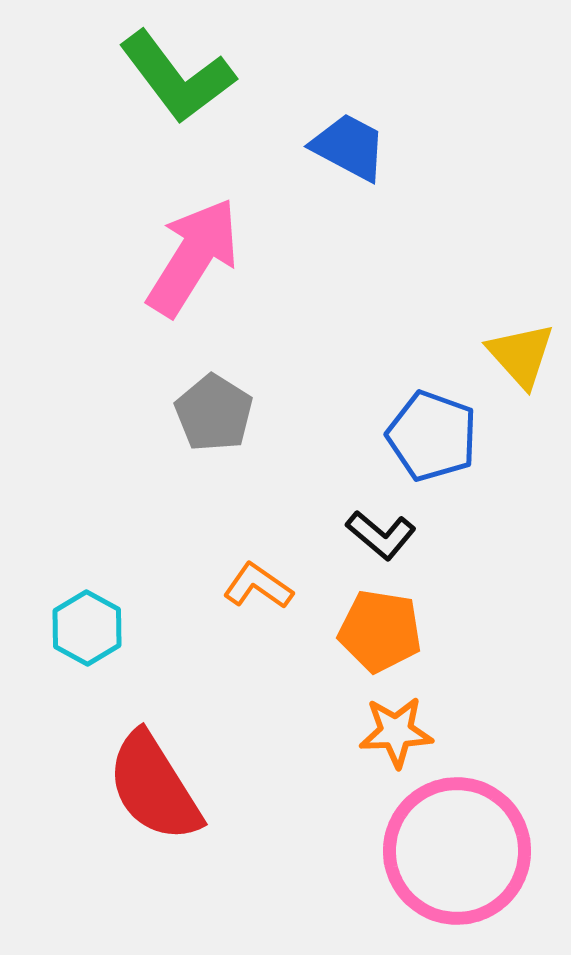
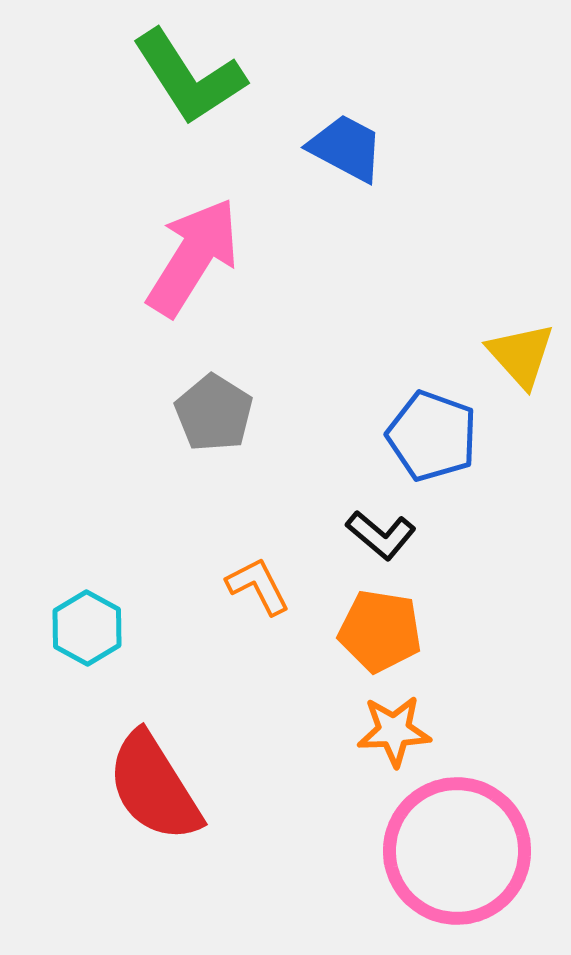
green L-shape: moved 12 px right; rotated 4 degrees clockwise
blue trapezoid: moved 3 px left, 1 px down
orange L-shape: rotated 28 degrees clockwise
orange star: moved 2 px left, 1 px up
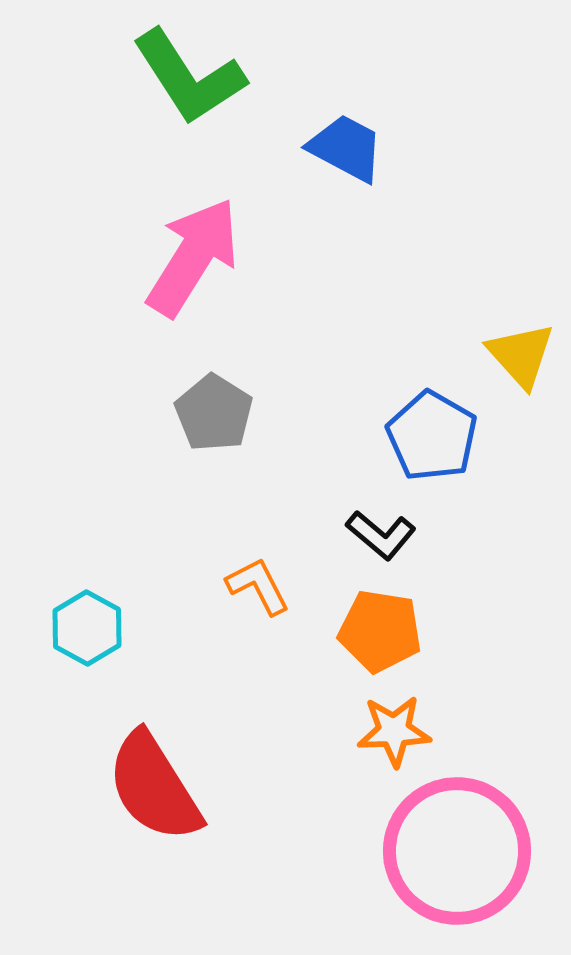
blue pentagon: rotated 10 degrees clockwise
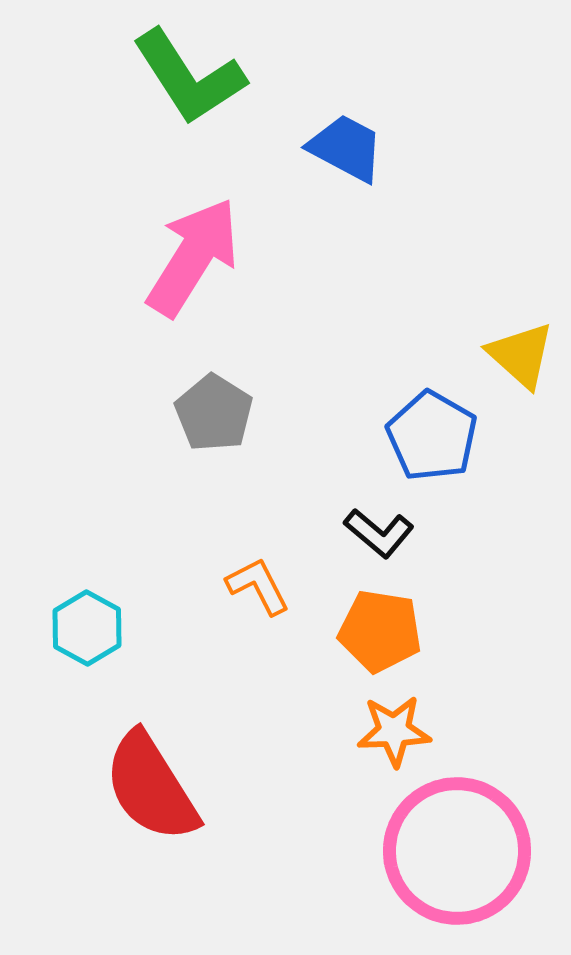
yellow triangle: rotated 6 degrees counterclockwise
black L-shape: moved 2 px left, 2 px up
red semicircle: moved 3 px left
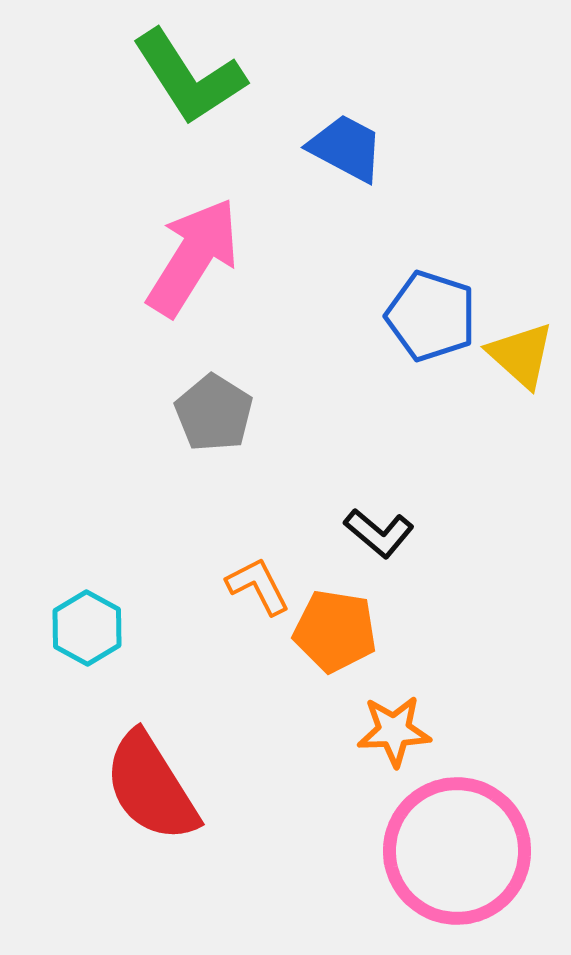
blue pentagon: moved 1 px left, 120 px up; rotated 12 degrees counterclockwise
orange pentagon: moved 45 px left
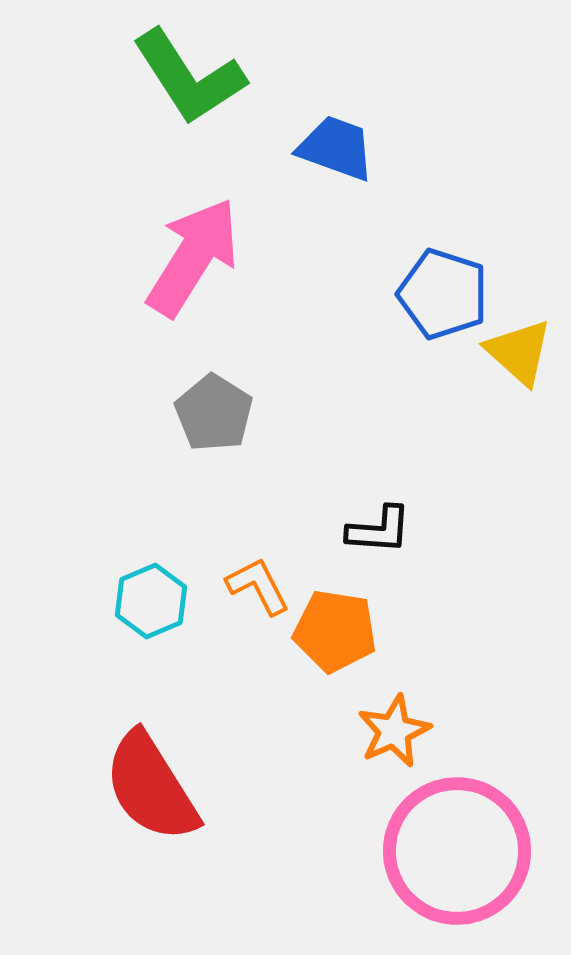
blue trapezoid: moved 10 px left; rotated 8 degrees counterclockwise
blue pentagon: moved 12 px right, 22 px up
yellow triangle: moved 2 px left, 3 px up
black L-shape: moved 3 px up; rotated 36 degrees counterclockwise
cyan hexagon: moved 64 px right, 27 px up; rotated 8 degrees clockwise
orange star: rotated 22 degrees counterclockwise
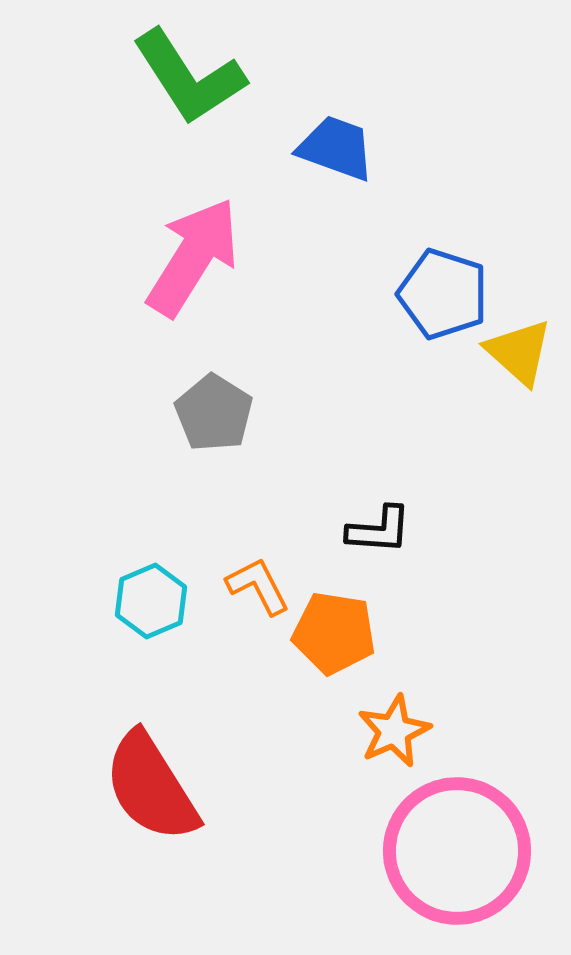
orange pentagon: moved 1 px left, 2 px down
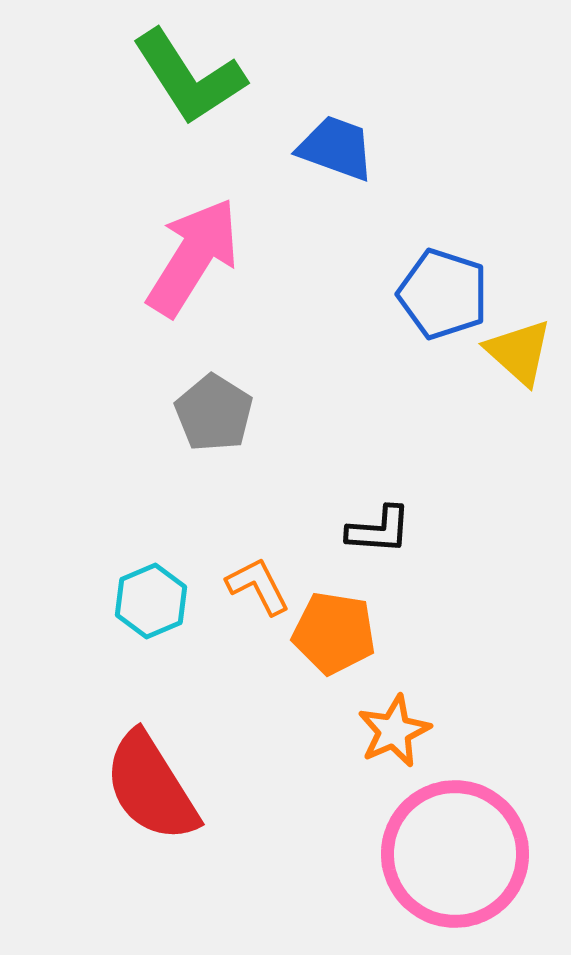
pink circle: moved 2 px left, 3 px down
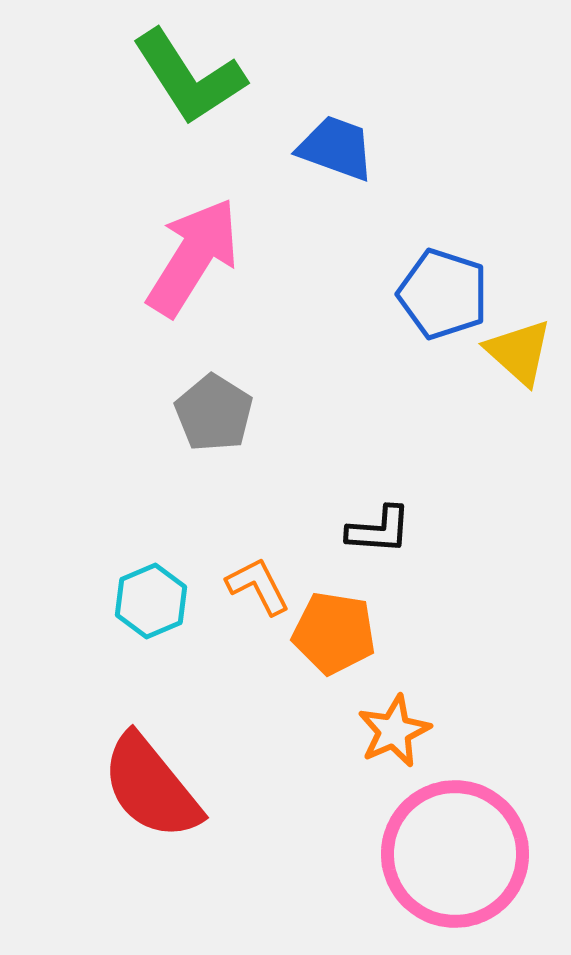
red semicircle: rotated 7 degrees counterclockwise
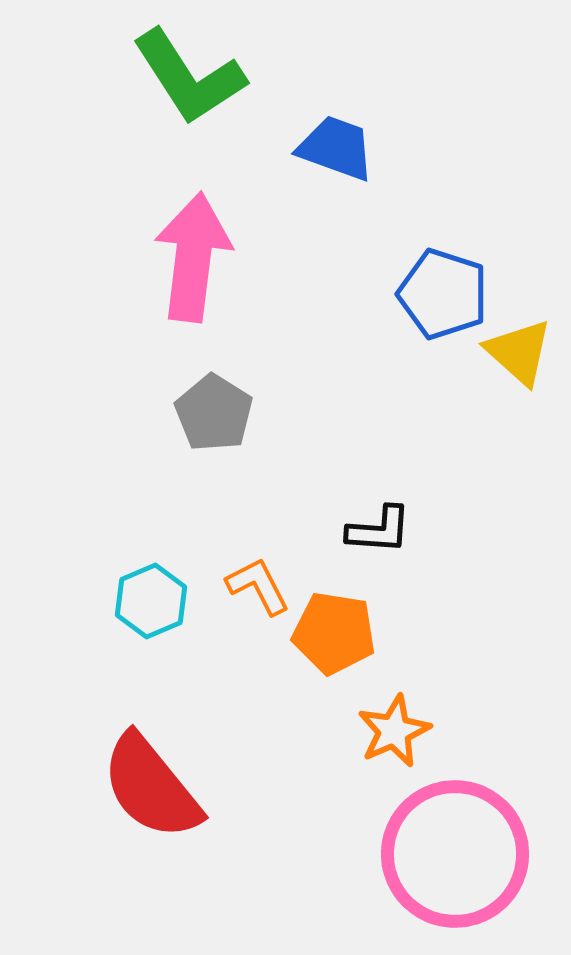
pink arrow: rotated 25 degrees counterclockwise
